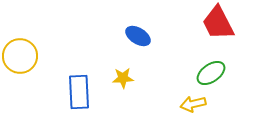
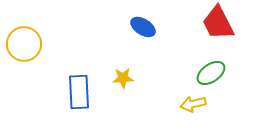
blue ellipse: moved 5 px right, 9 px up
yellow circle: moved 4 px right, 12 px up
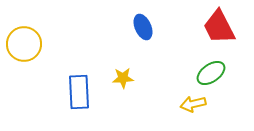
red trapezoid: moved 1 px right, 4 px down
blue ellipse: rotated 35 degrees clockwise
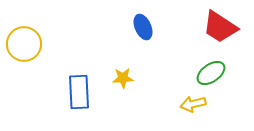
red trapezoid: moved 1 px right; rotated 30 degrees counterclockwise
